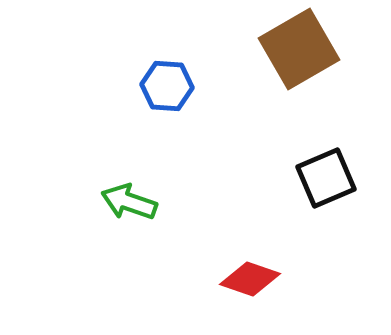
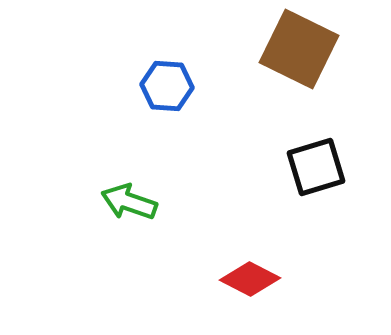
brown square: rotated 34 degrees counterclockwise
black square: moved 10 px left, 11 px up; rotated 6 degrees clockwise
red diamond: rotated 8 degrees clockwise
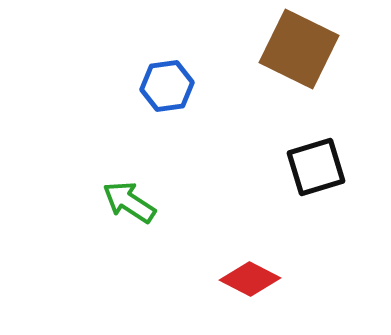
blue hexagon: rotated 12 degrees counterclockwise
green arrow: rotated 14 degrees clockwise
